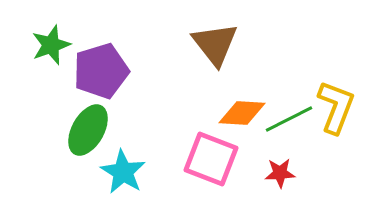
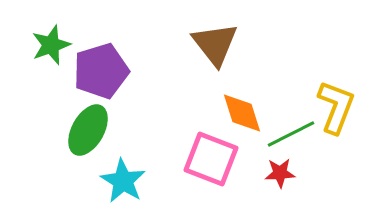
orange diamond: rotated 69 degrees clockwise
green line: moved 2 px right, 15 px down
cyan star: moved 9 px down
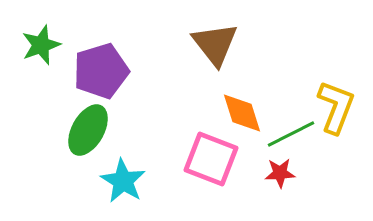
green star: moved 10 px left
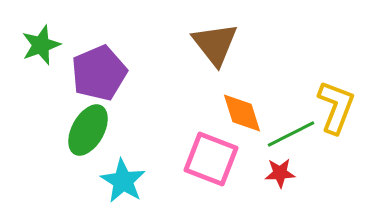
purple pentagon: moved 2 px left, 2 px down; rotated 6 degrees counterclockwise
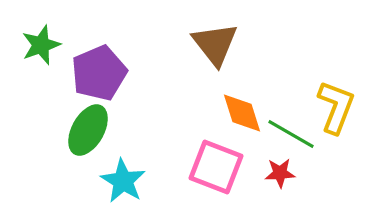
green line: rotated 57 degrees clockwise
pink square: moved 5 px right, 8 px down
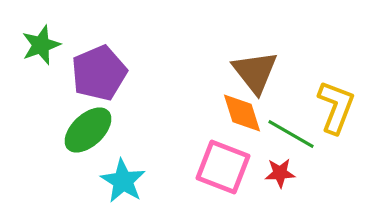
brown triangle: moved 40 px right, 28 px down
green ellipse: rotated 18 degrees clockwise
pink square: moved 7 px right
